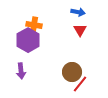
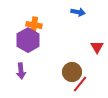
red triangle: moved 17 px right, 17 px down
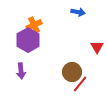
orange cross: rotated 35 degrees counterclockwise
